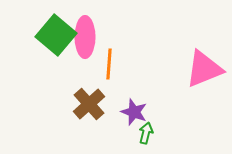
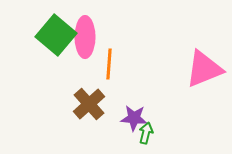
purple star: moved 6 px down; rotated 16 degrees counterclockwise
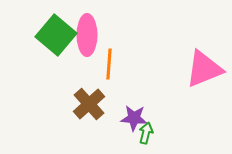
pink ellipse: moved 2 px right, 2 px up
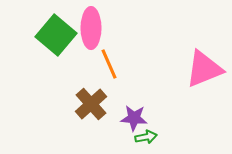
pink ellipse: moved 4 px right, 7 px up
orange line: rotated 28 degrees counterclockwise
brown cross: moved 2 px right
green arrow: moved 4 px down; rotated 65 degrees clockwise
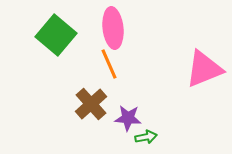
pink ellipse: moved 22 px right; rotated 6 degrees counterclockwise
purple star: moved 6 px left
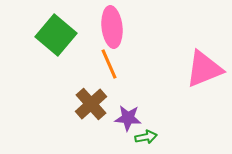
pink ellipse: moved 1 px left, 1 px up
